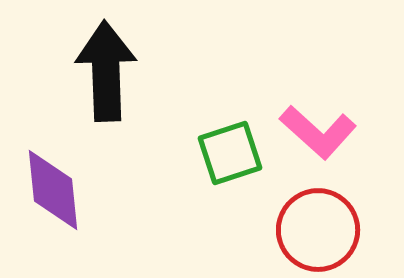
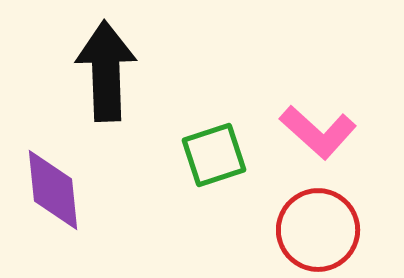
green square: moved 16 px left, 2 px down
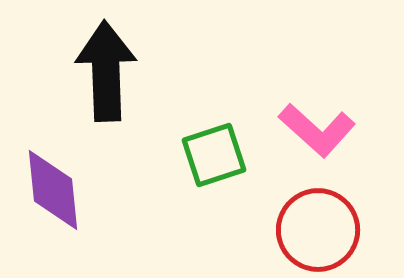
pink L-shape: moved 1 px left, 2 px up
